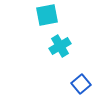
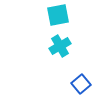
cyan square: moved 11 px right
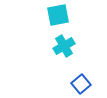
cyan cross: moved 4 px right
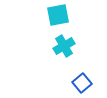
blue square: moved 1 px right, 1 px up
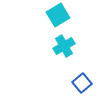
cyan square: rotated 20 degrees counterclockwise
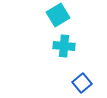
cyan cross: rotated 35 degrees clockwise
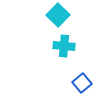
cyan square: rotated 15 degrees counterclockwise
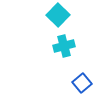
cyan cross: rotated 20 degrees counterclockwise
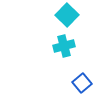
cyan square: moved 9 px right
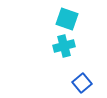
cyan square: moved 4 px down; rotated 25 degrees counterclockwise
